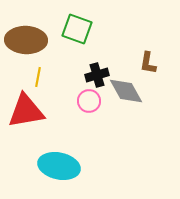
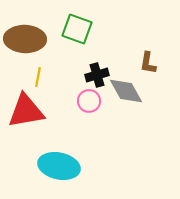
brown ellipse: moved 1 px left, 1 px up
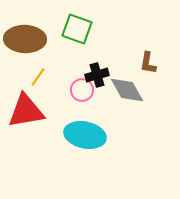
yellow line: rotated 24 degrees clockwise
gray diamond: moved 1 px right, 1 px up
pink circle: moved 7 px left, 11 px up
cyan ellipse: moved 26 px right, 31 px up
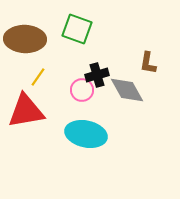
cyan ellipse: moved 1 px right, 1 px up
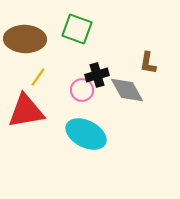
cyan ellipse: rotated 15 degrees clockwise
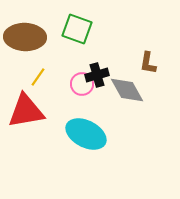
brown ellipse: moved 2 px up
pink circle: moved 6 px up
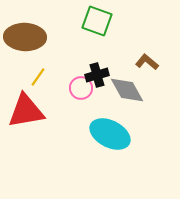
green square: moved 20 px right, 8 px up
brown L-shape: moved 1 px left, 1 px up; rotated 120 degrees clockwise
pink circle: moved 1 px left, 4 px down
cyan ellipse: moved 24 px right
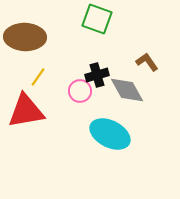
green square: moved 2 px up
brown L-shape: rotated 15 degrees clockwise
pink circle: moved 1 px left, 3 px down
